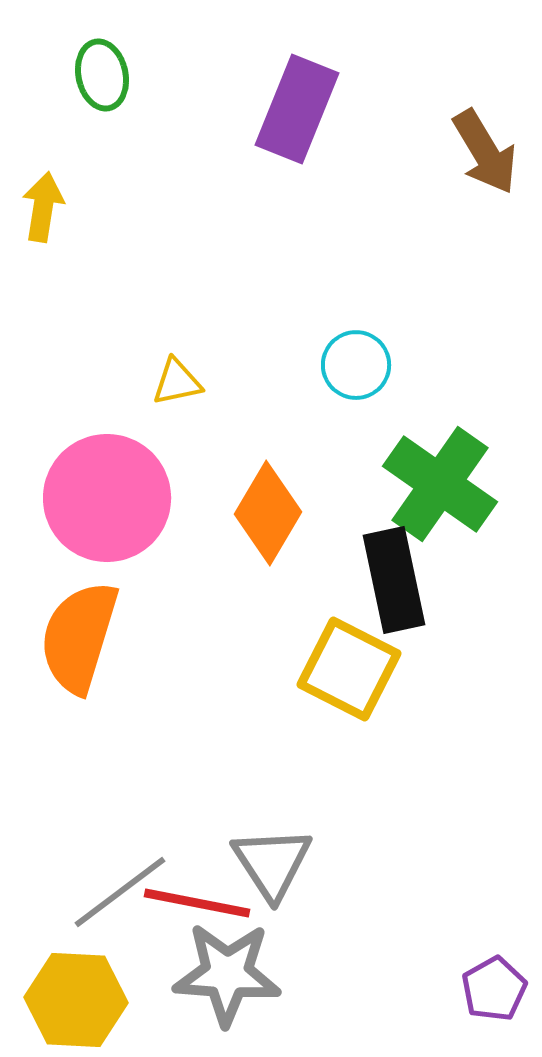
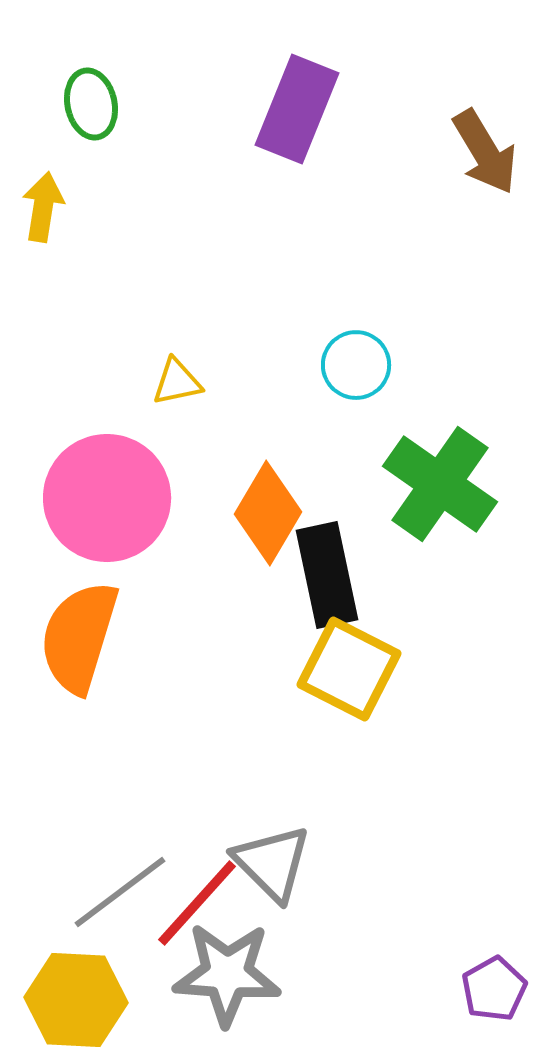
green ellipse: moved 11 px left, 29 px down
black rectangle: moved 67 px left, 5 px up
gray triangle: rotated 12 degrees counterclockwise
red line: rotated 59 degrees counterclockwise
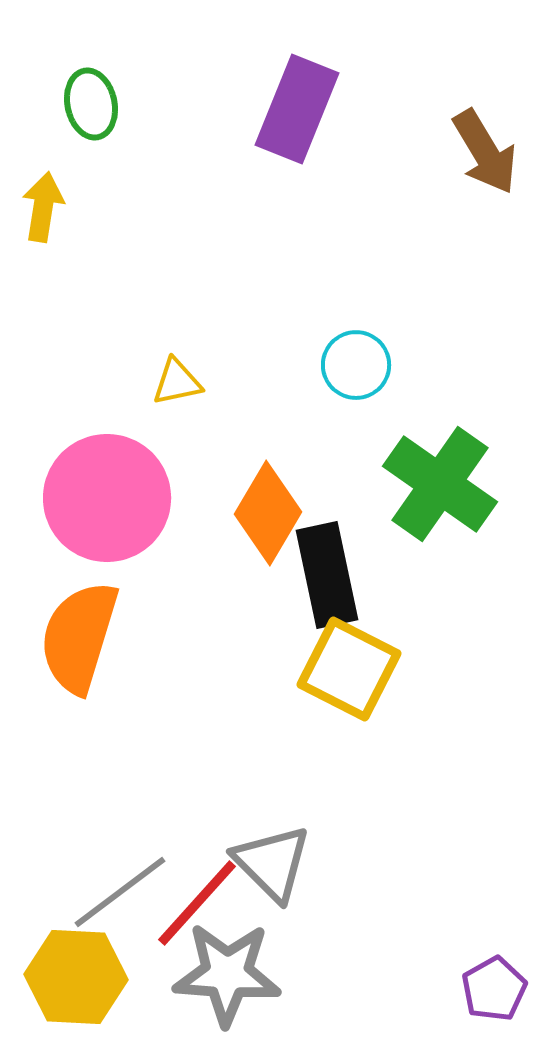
yellow hexagon: moved 23 px up
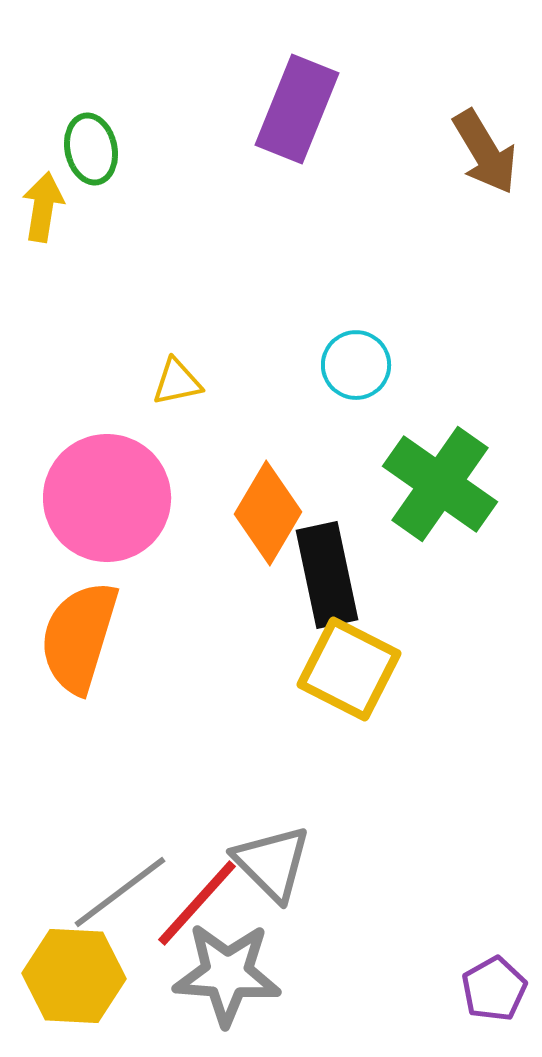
green ellipse: moved 45 px down
yellow hexagon: moved 2 px left, 1 px up
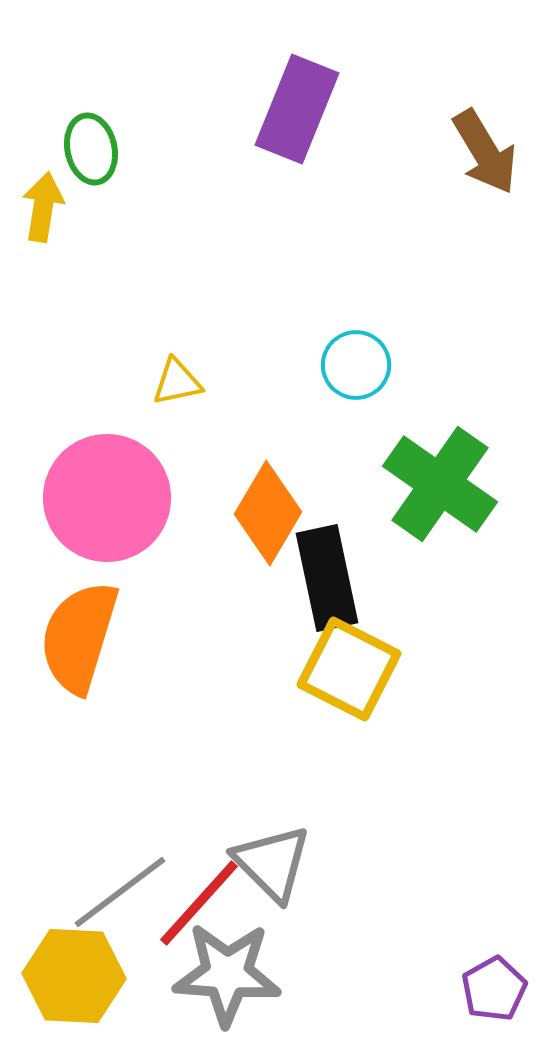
black rectangle: moved 3 px down
red line: moved 2 px right
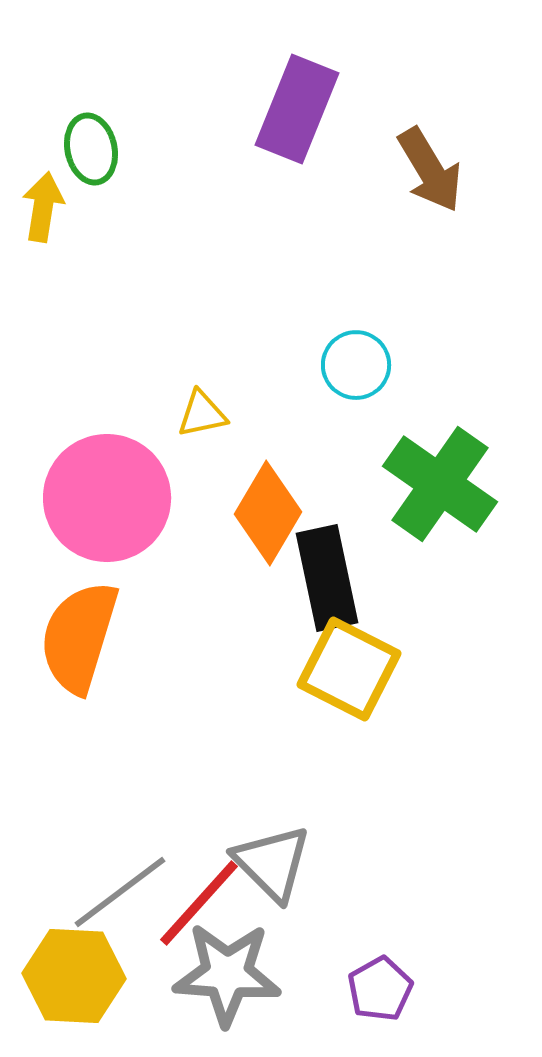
brown arrow: moved 55 px left, 18 px down
yellow triangle: moved 25 px right, 32 px down
purple pentagon: moved 114 px left
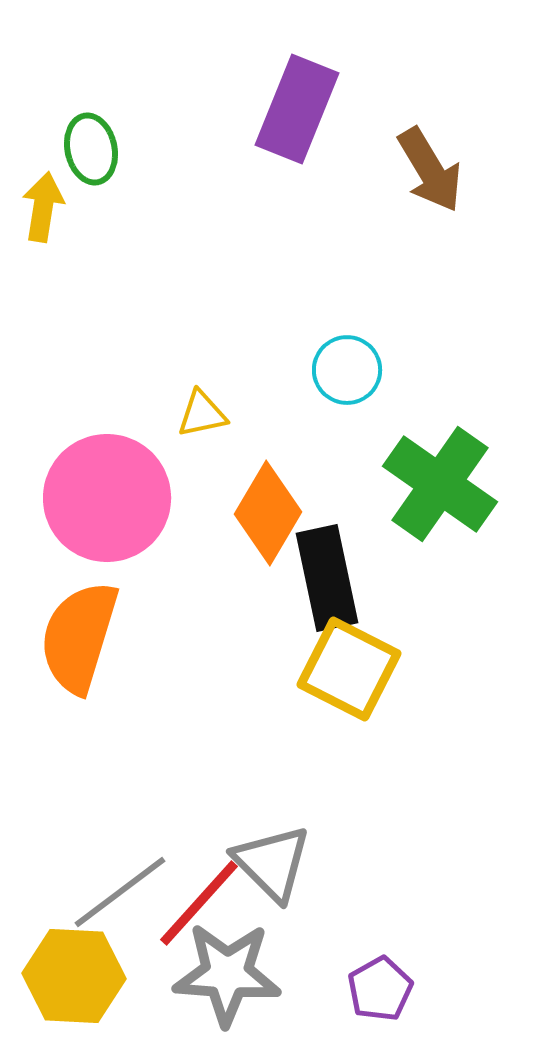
cyan circle: moved 9 px left, 5 px down
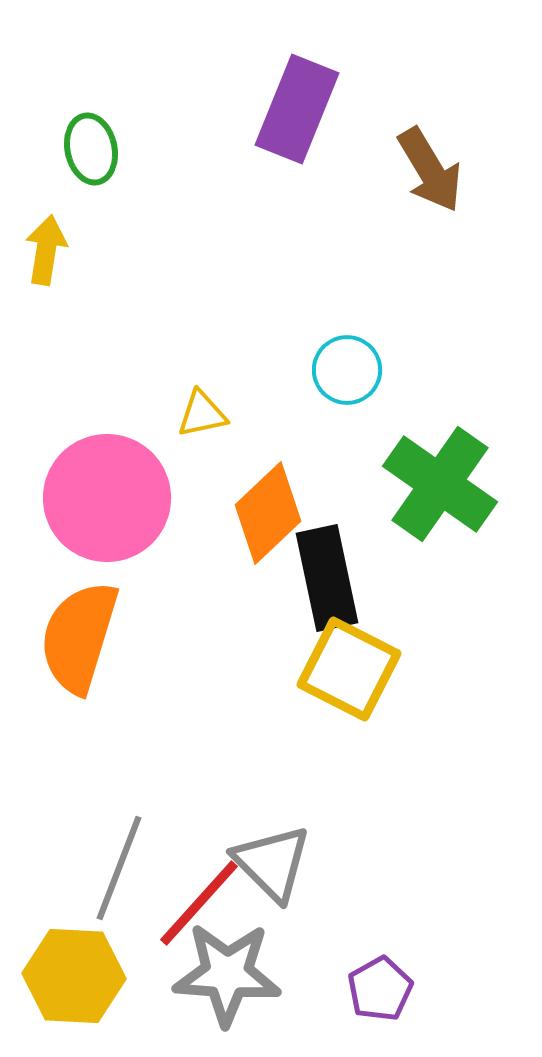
yellow arrow: moved 3 px right, 43 px down
orange diamond: rotated 16 degrees clockwise
gray line: moved 1 px left, 24 px up; rotated 32 degrees counterclockwise
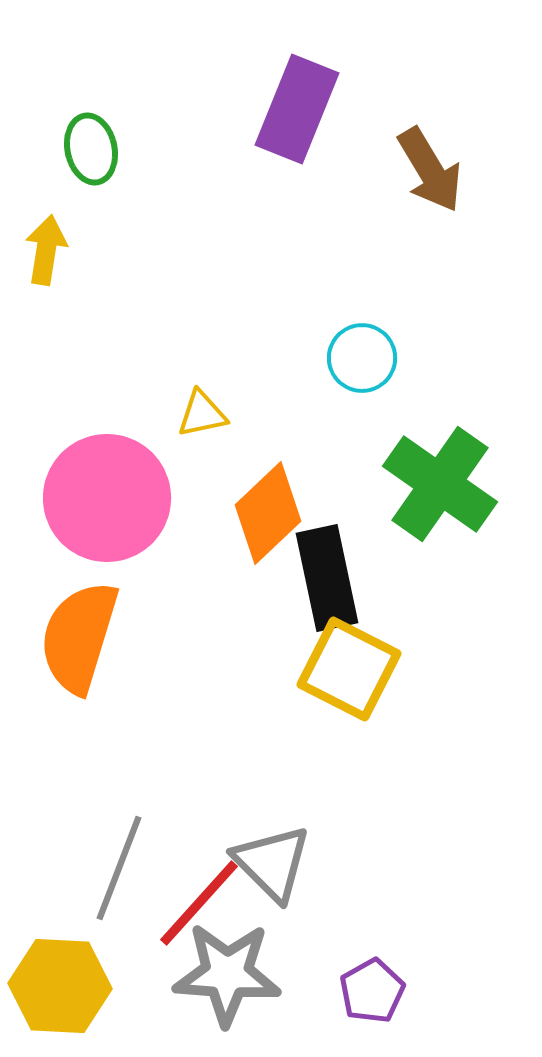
cyan circle: moved 15 px right, 12 px up
yellow hexagon: moved 14 px left, 10 px down
purple pentagon: moved 8 px left, 2 px down
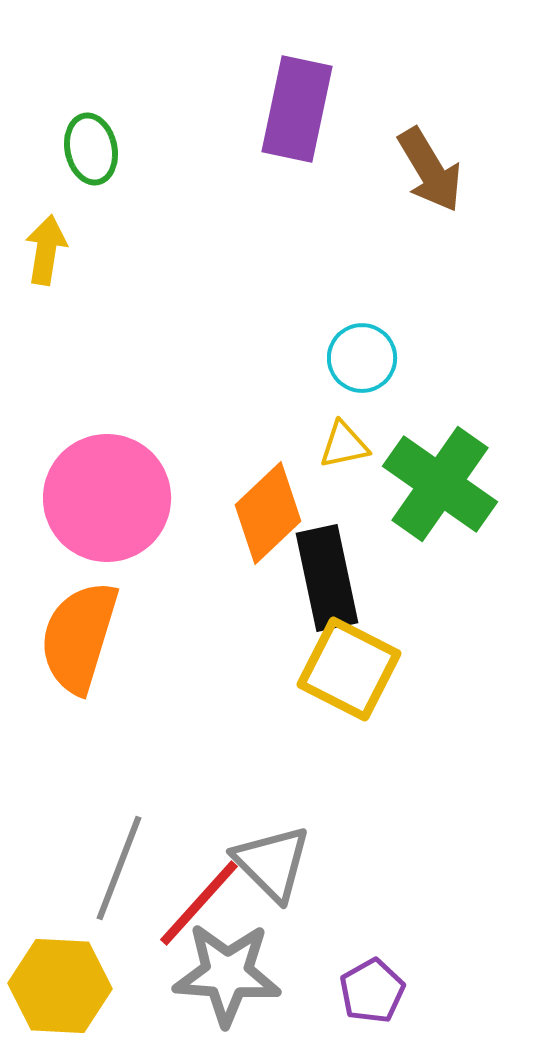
purple rectangle: rotated 10 degrees counterclockwise
yellow triangle: moved 142 px right, 31 px down
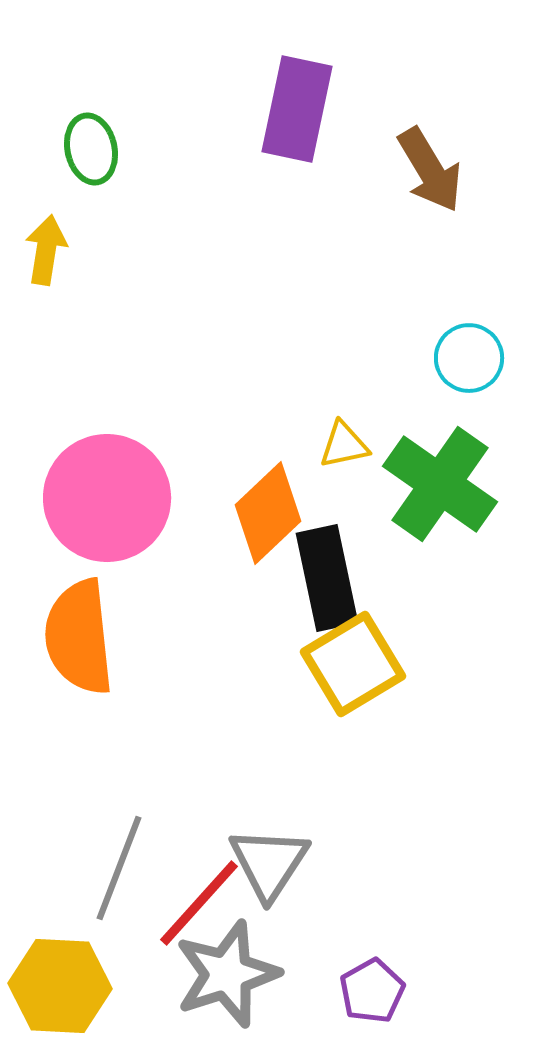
cyan circle: moved 107 px right
orange semicircle: rotated 23 degrees counterclockwise
yellow square: moved 4 px right, 5 px up; rotated 32 degrees clockwise
gray triangle: moved 3 px left; rotated 18 degrees clockwise
gray star: rotated 22 degrees counterclockwise
